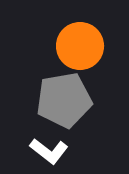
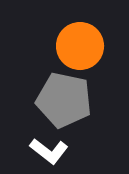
gray pentagon: rotated 22 degrees clockwise
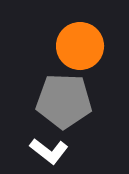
gray pentagon: moved 1 px down; rotated 10 degrees counterclockwise
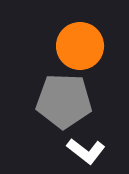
white L-shape: moved 37 px right
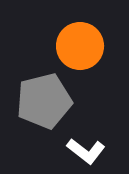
gray pentagon: moved 20 px left; rotated 16 degrees counterclockwise
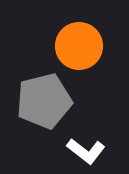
orange circle: moved 1 px left
